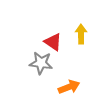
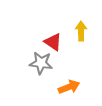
yellow arrow: moved 3 px up
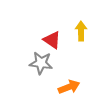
red triangle: moved 1 px left, 2 px up
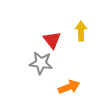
red triangle: rotated 18 degrees clockwise
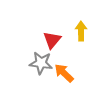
red triangle: rotated 18 degrees clockwise
orange arrow: moved 5 px left, 14 px up; rotated 115 degrees counterclockwise
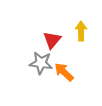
orange arrow: moved 1 px up
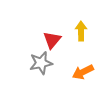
gray star: rotated 20 degrees counterclockwise
orange arrow: moved 19 px right; rotated 70 degrees counterclockwise
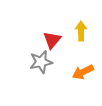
gray star: moved 1 px up
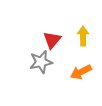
yellow arrow: moved 2 px right, 5 px down
orange arrow: moved 2 px left
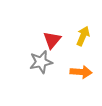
yellow arrow: rotated 24 degrees clockwise
orange arrow: rotated 150 degrees counterclockwise
